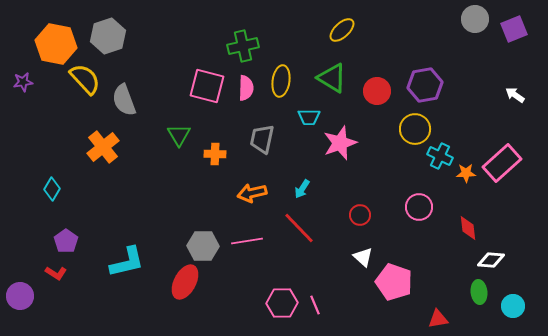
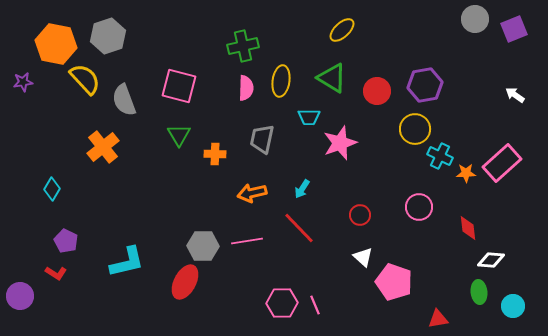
pink square at (207, 86): moved 28 px left
purple pentagon at (66, 241): rotated 10 degrees counterclockwise
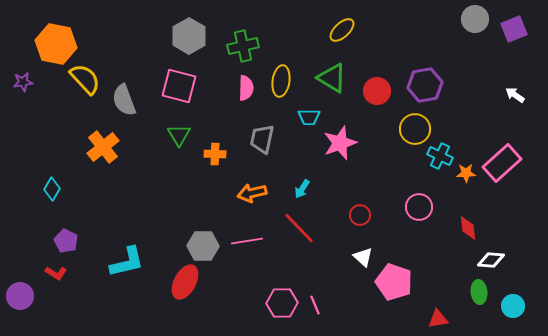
gray hexagon at (108, 36): moved 81 px right; rotated 12 degrees counterclockwise
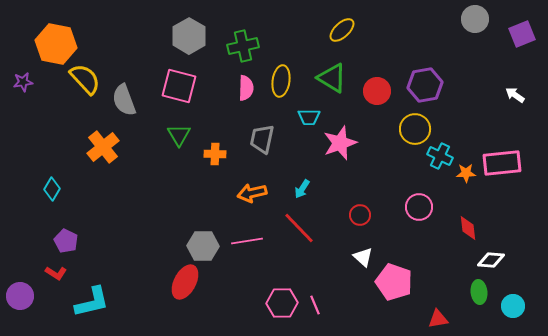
purple square at (514, 29): moved 8 px right, 5 px down
pink rectangle at (502, 163): rotated 36 degrees clockwise
cyan L-shape at (127, 262): moved 35 px left, 40 px down
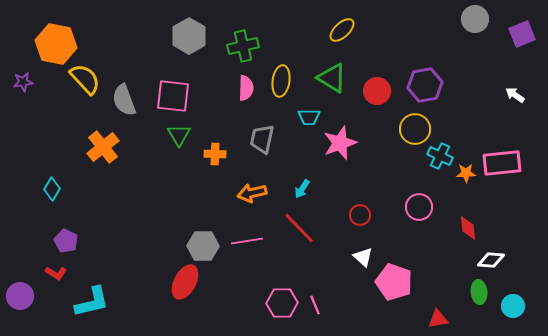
pink square at (179, 86): moved 6 px left, 10 px down; rotated 9 degrees counterclockwise
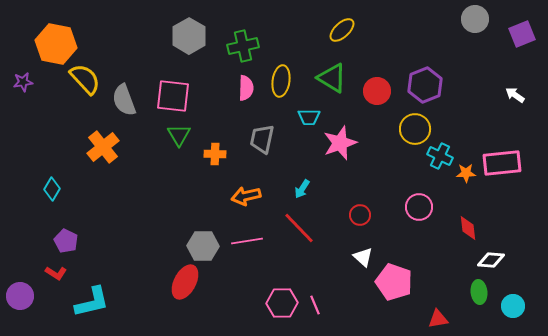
purple hexagon at (425, 85): rotated 12 degrees counterclockwise
orange arrow at (252, 193): moved 6 px left, 3 px down
